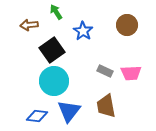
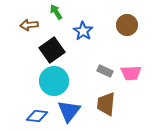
brown trapezoid: moved 2 px up; rotated 15 degrees clockwise
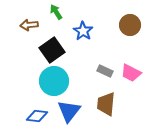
brown circle: moved 3 px right
pink trapezoid: rotated 30 degrees clockwise
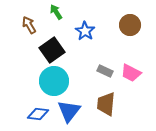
brown arrow: rotated 66 degrees clockwise
blue star: moved 2 px right
blue diamond: moved 1 px right, 2 px up
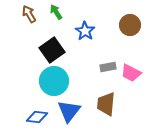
brown arrow: moved 11 px up
gray rectangle: moved 3 px right, 4 px up; rotated 35 degrees counterclockwise
blue diamond: moved 1 px left, 3 px down
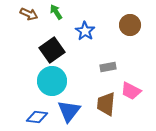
brown arrow: rotated 144 degrees clockwise
pink trapezoid: moved 18 px down
cyan circle: moved 2 px left
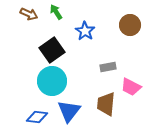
pink trapezoid: moved 4 px up
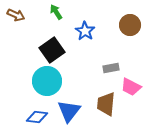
brown arrow: moved 13 px left, 1 px down
gray rectangle: moved 3 px right, 1 px down
cyan circle: moved 5 px left
